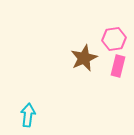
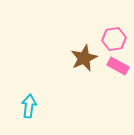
pink rectangle: rotated 75 degrees counterclockwise
cyan arrow: moved 1 px right, 9 px up
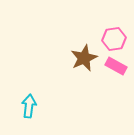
pink rectangle: moved 2 px left
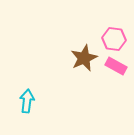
pink hexagon: rotated 15 degrees clockwise
cyan arrow: moved 2 px left, 5 px up
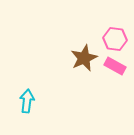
pink hexagon: moved 1 px right
pink rectangle: moved 1 px left
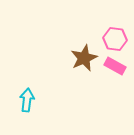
cyan arrow: moved 1 px up
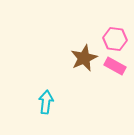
cyan arrow: moved 19 px right, 2 px down
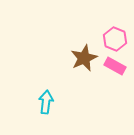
pink hexagon: rotated 15 degrees clockwise
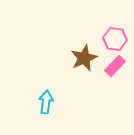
pink hexagon: rotated 15 degrees counterclockwise
pink rectangle: rotated 75 degrees counterclockwise
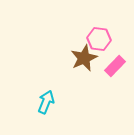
pink hexagon: moved 16 px left
cyan arrow: rotated 15 degrees clockwise
